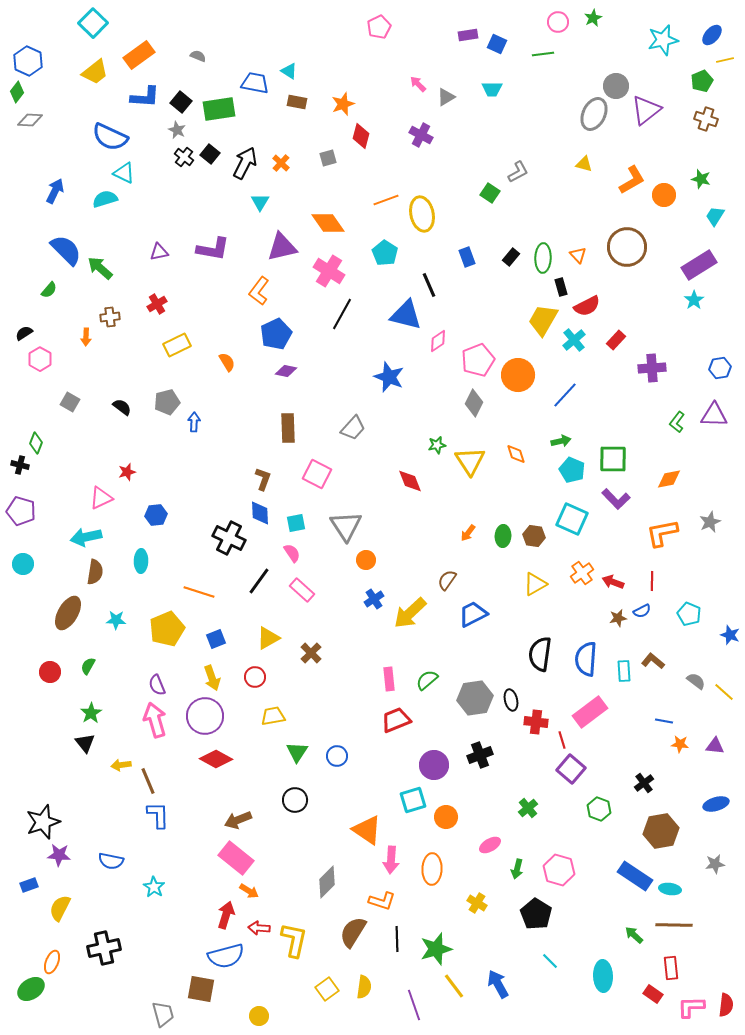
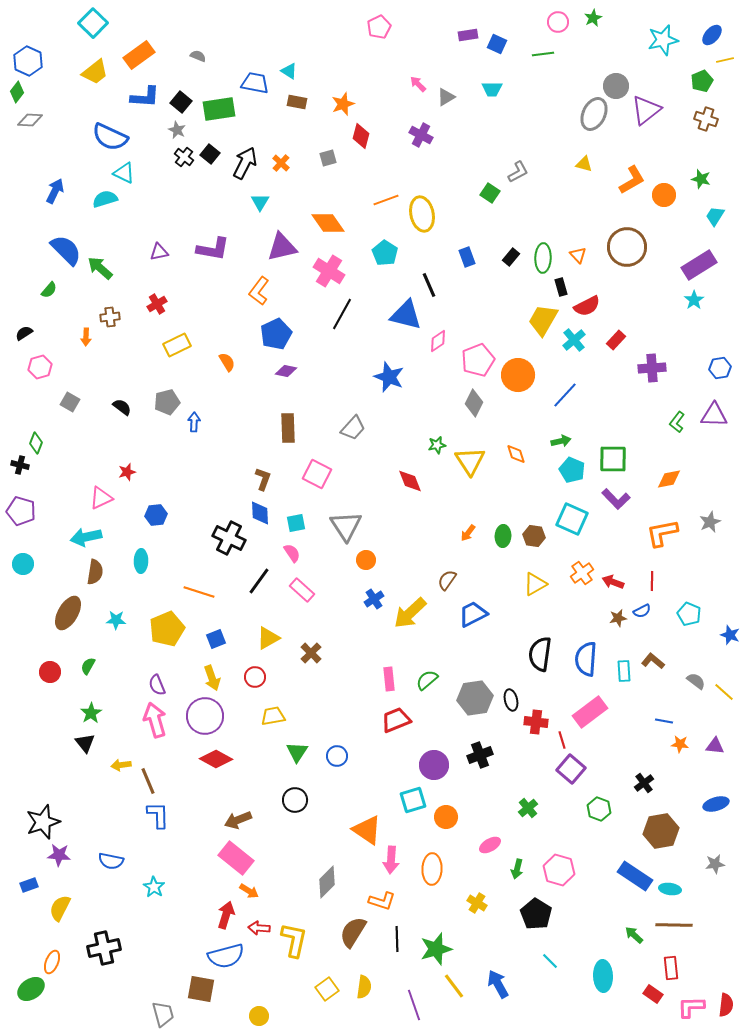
pink hexagon at (40, 359): moved 8 px down; rotated 15 degrees clockwise
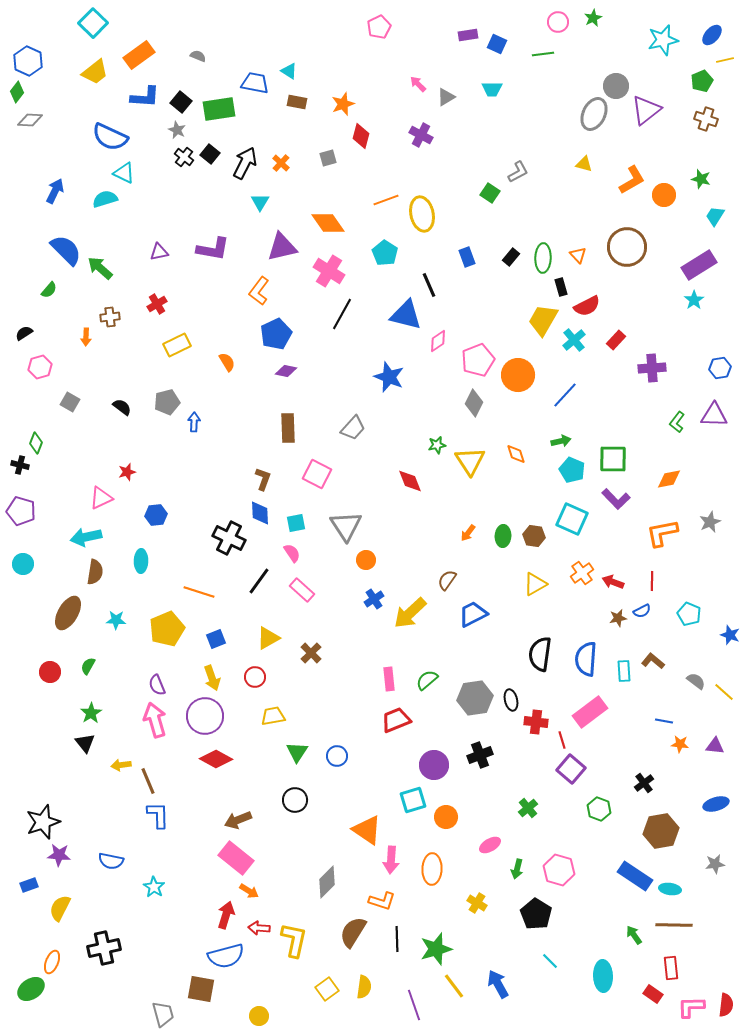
green arrow at (634, 935): rotated 12 degrees clockwise
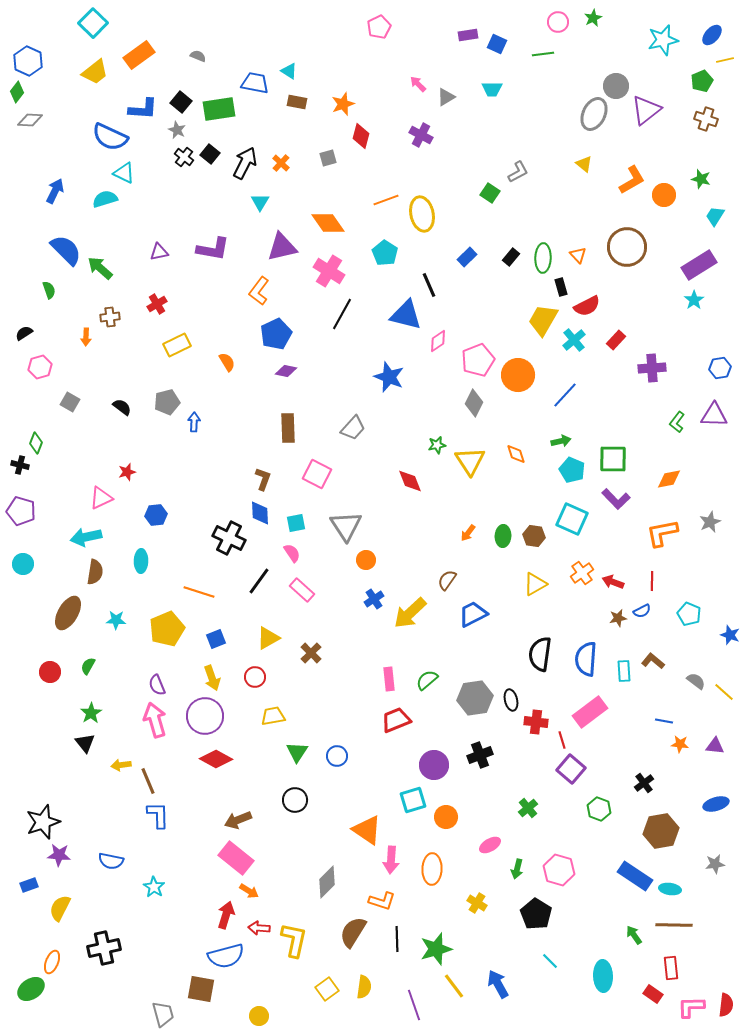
blue L-shape at (145, 97): moved 2 px left, 12 px down
yellow triangle at (584, 164): rotated 24 degrees clockwise
blue rectangle at (467, 257): rotated 66 degrees clockwise
green semicircle at (49, 290): rotated 60 degrees counterclockwise
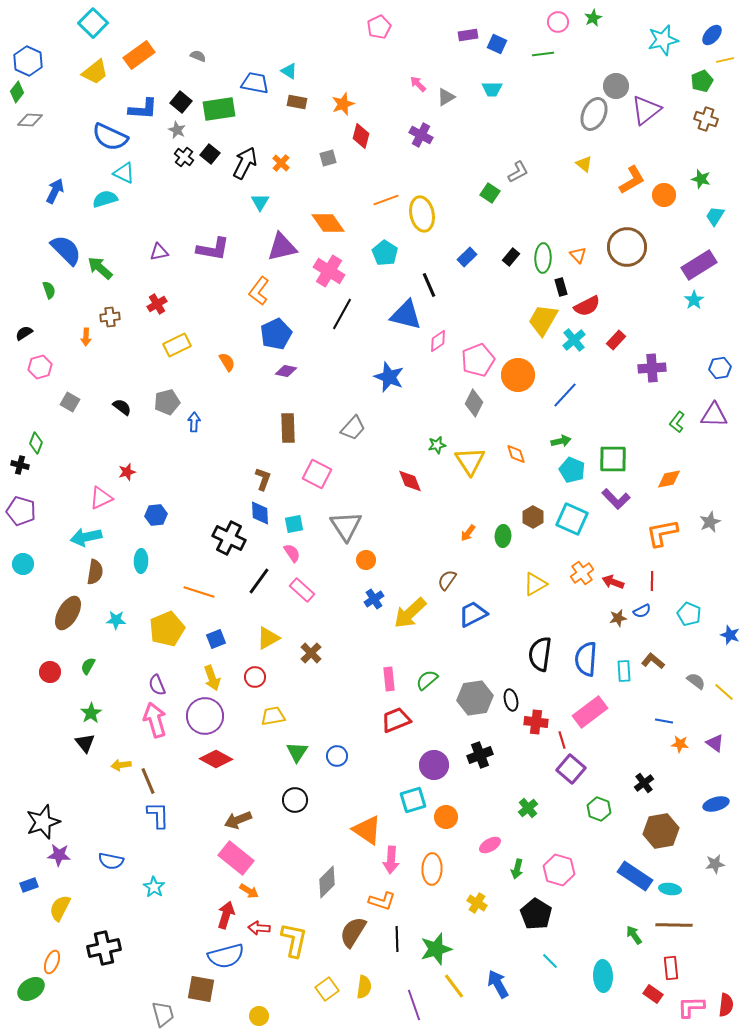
cyan square at (296, 523): moved 2 px left, 1 px down
brown hexagon at (534, 536): moved 1 px left, 19 px up; rotated 20 degrees clockwise
purple triangle at (715, 746): moved 3 px up; rotated 30 degrees clockwise
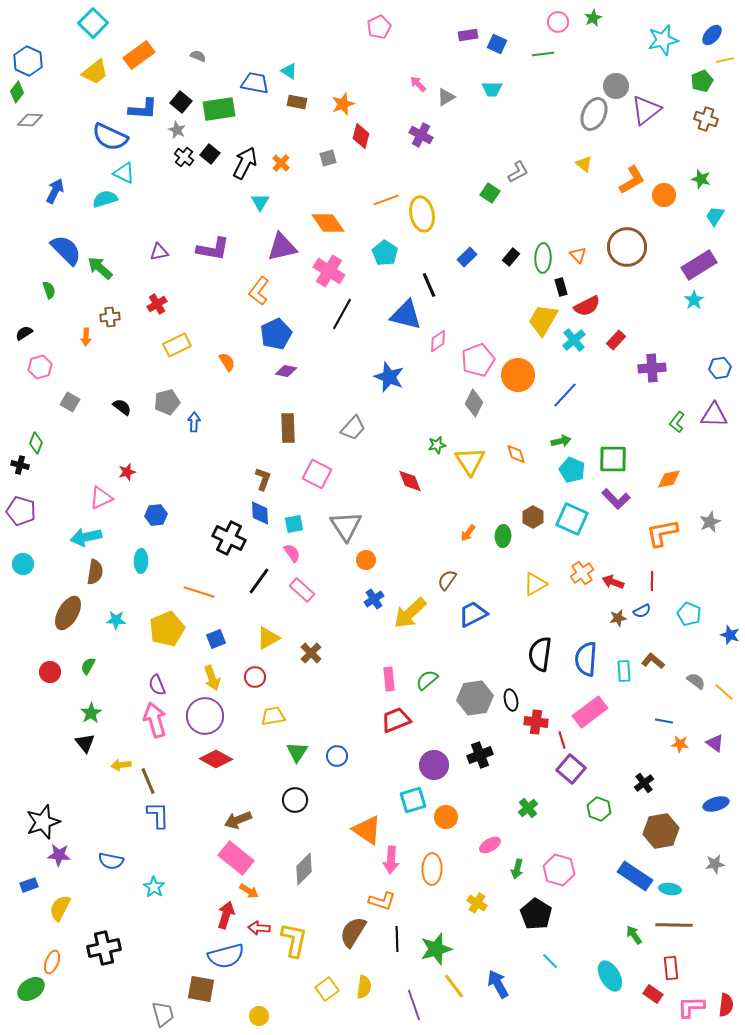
gray diamond at (327, 882): moved 23 px left, 13 px up
cyan ellipse at (603, 976): moved 7 px right; rotated 28 degrees counterclockwise
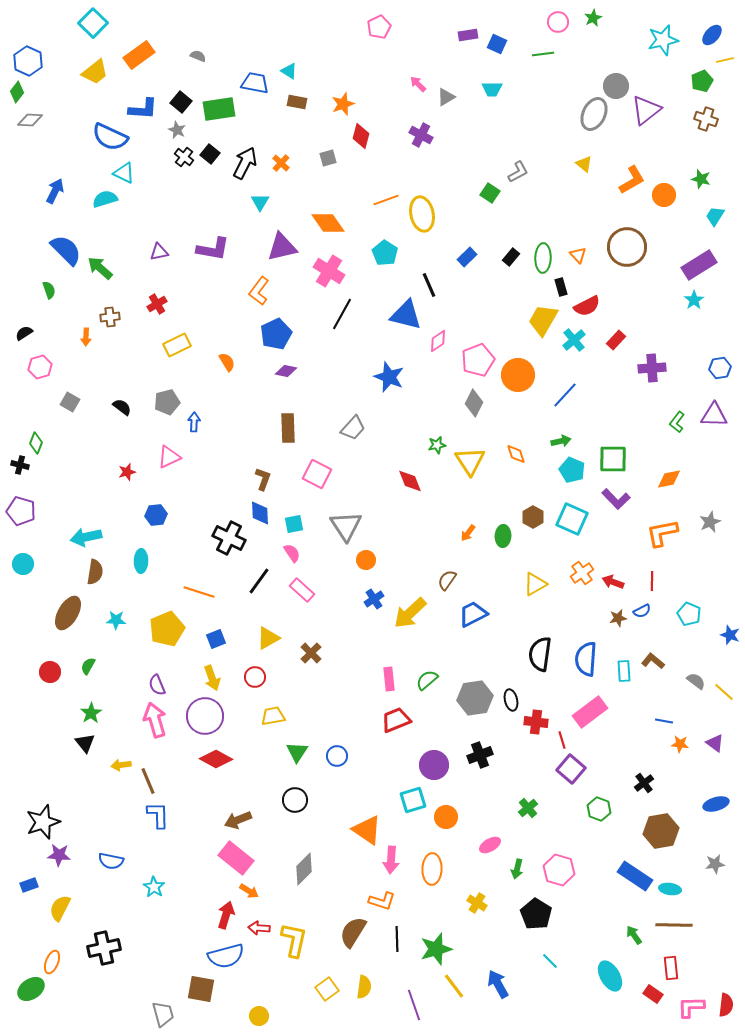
pink triangle at (101, 498): moved 68 px right, 41 px up
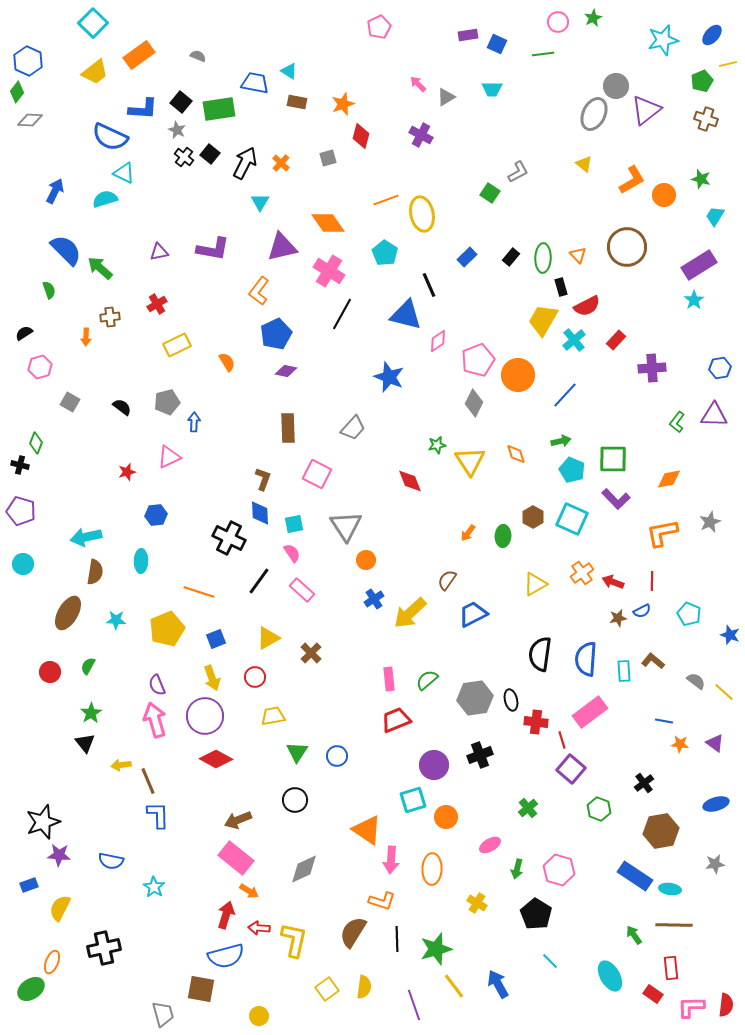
yellow line at (725, 60): moved 3 px right, 4 px down
gray diamond at (304, 869): rotated 20 degrees clockwise
